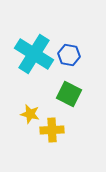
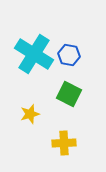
yellow star: rotated 30 degrees counterclockwise
yellow cross: moved 12 px right, 13 px down
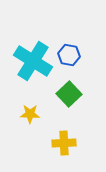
cyan cross: moved 1 px left, 7 px down
green square: rotated 20 degrees clockwise
yellow star: rotated 18 degrees clockwise
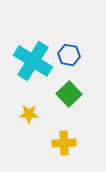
yellow star: moved 1 px left
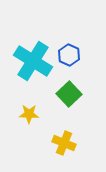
blue hexagon: rotated 15 degrees clockwise
yellow cross: rotated 25 degrees clockwise
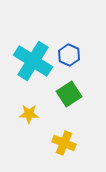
green square: rotated 10 degrees clockwise
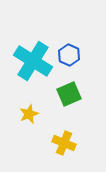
green square: rotated 10 degrees clockwise
yellow star: rotated 24 degrees counterclockwise
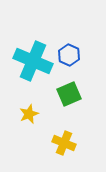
cyan cross: rotated 9 degrees counterclockwise
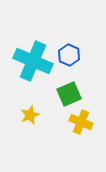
yellow star: moved 1 px right, 1 px down
yellow cross: moved 17 px right, 21 px up
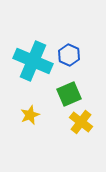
yellow cross: rotated 15 degrees clockwise
